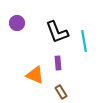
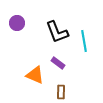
purple rectangle: rotated 48 degrees counterclockwise
brown rectangle: rotated 32 degrees clockwise
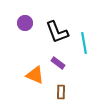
purple circle: moved 8 px right
cyan line: moved 2 px down
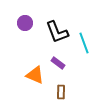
cyan line: rotated 10 degrees counterclockwise
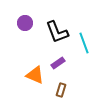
purple rectangle: rotated 72 degrees counterclockwise
brown rectangle: moved 2 px up; rotated 16 degrees clockwise
